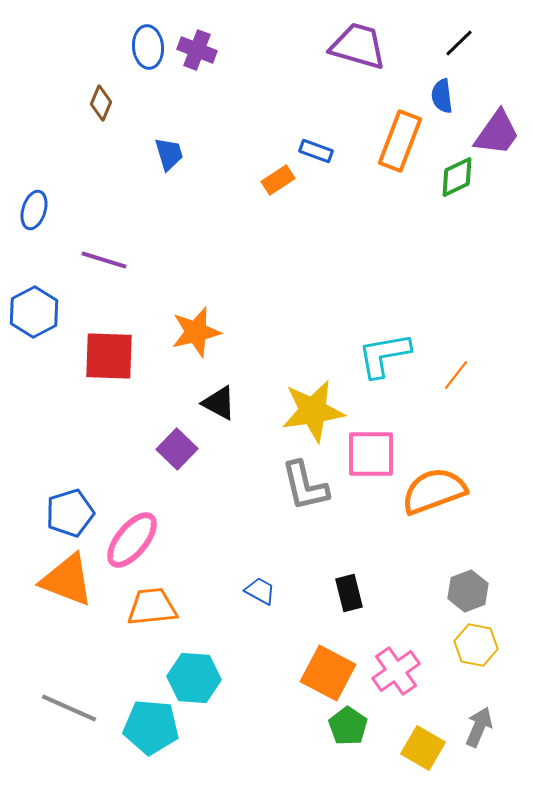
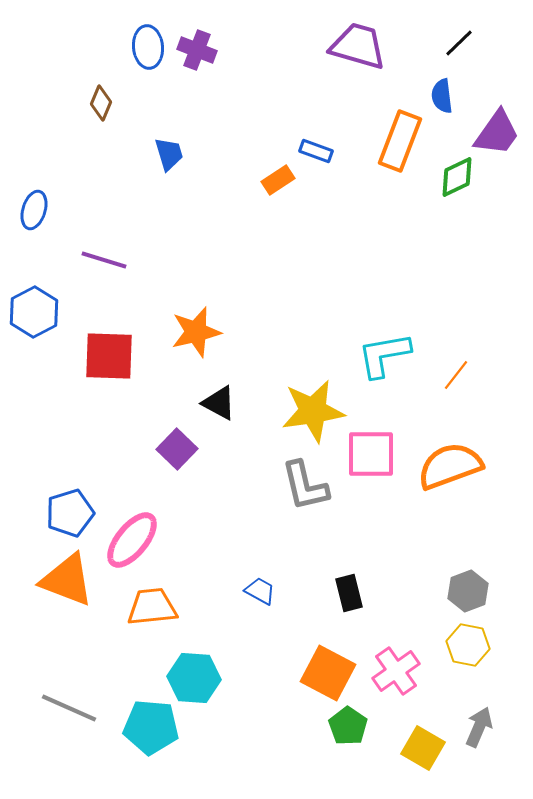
orange semicircle at (434, 491): moved 16 px right, 25 px up
yellow hexagon at (476, 645): moved 8 px left
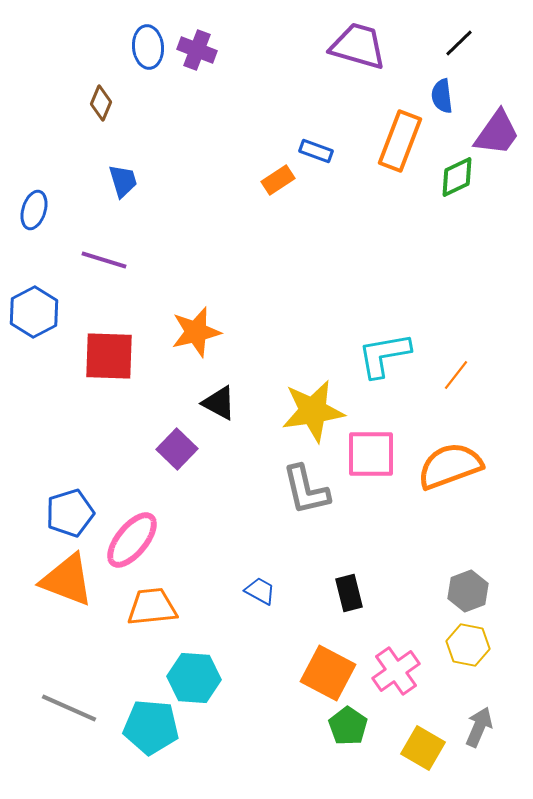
blue trapezoid at (169, 154): moved 46 px left, 27 px down
gray L-shape at (305, 486): moved 1 px right, 4 px down
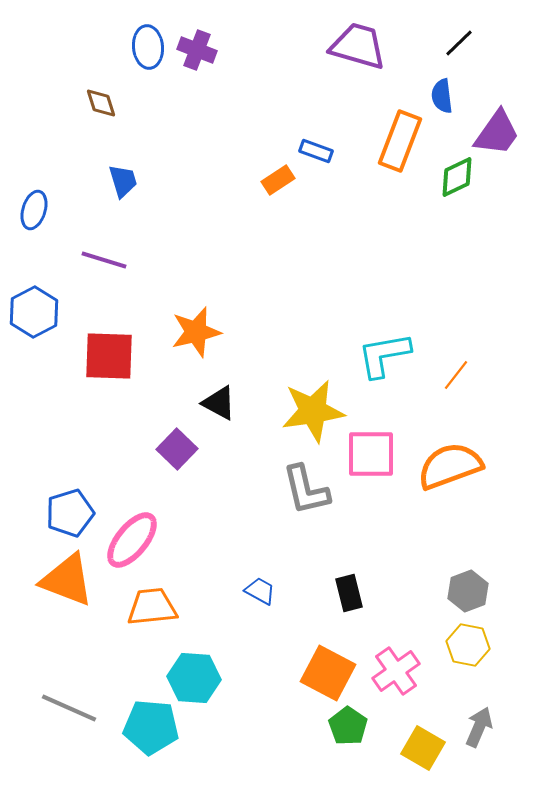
brown diamond at (101, 103): rotated 40 degrees counterclockwise
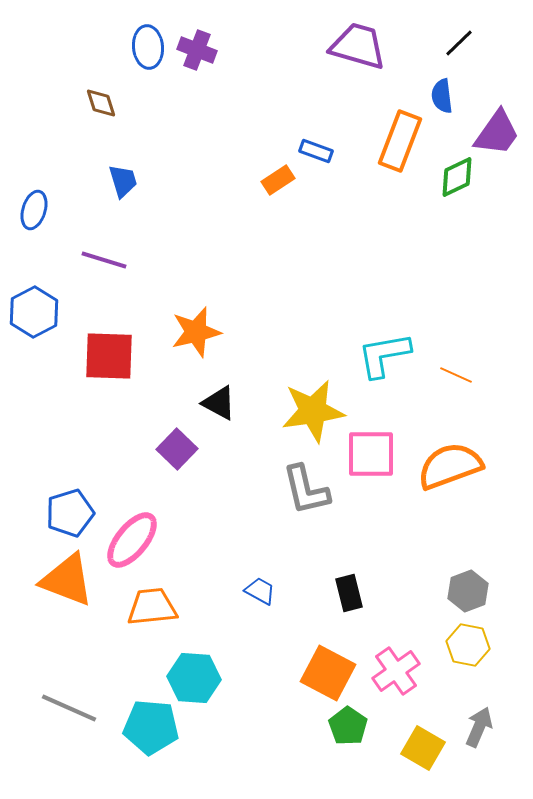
orange line at (456, 375): rotated 76 degrees clockwise
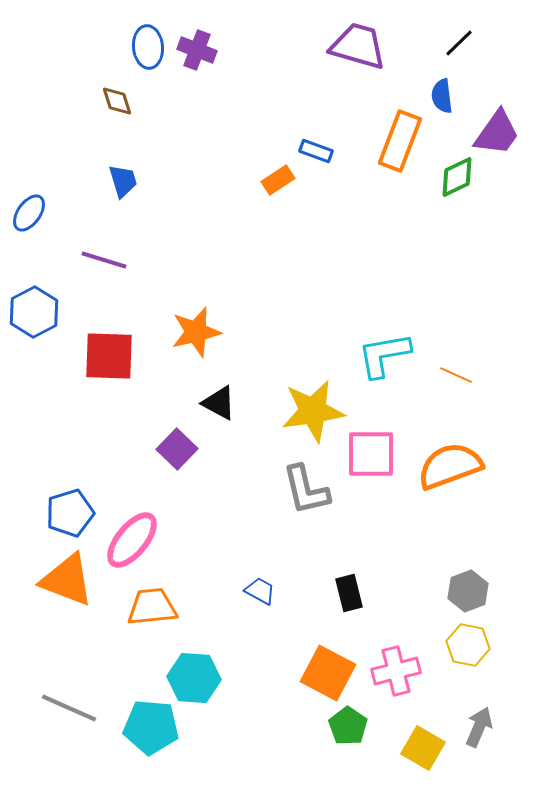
brown diamond at (101, 103): moved 16 px right, 2 px up
blue ellipse at (34, 210): moved 5 px left, 3 px down; rotated 18 degrees clockwise
pink cross at (396, 671): rotated 21 degrees clockwise
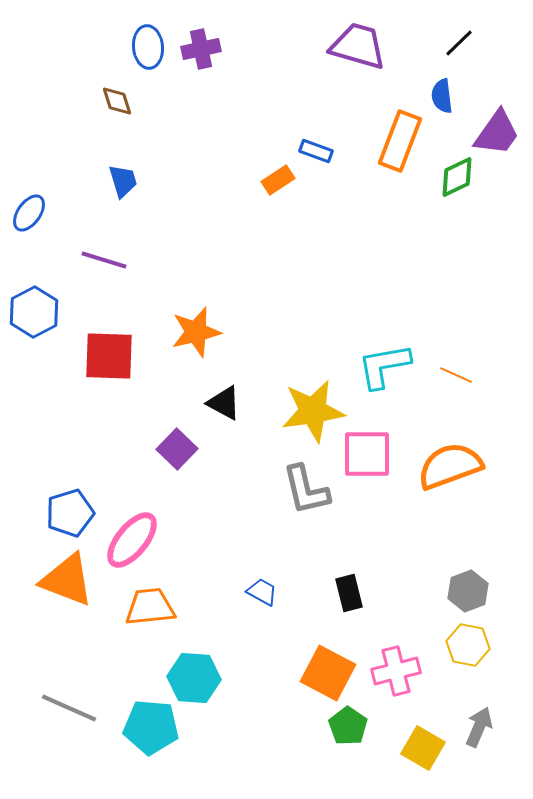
purple cross at (197, 50): moved 4 px right, 1 px up; rotated 33 degrees counterclockwise
cyan L-shape at (384, 355): moved 11 px down
black triangle at (219, 403): moved 5 px right
pink square at (371, 454): moved 4 px left
blue trapezoid at (260, 591): moved 2 px right, 1 px down
orange trapezoid at (152, 607): moved 2 px left
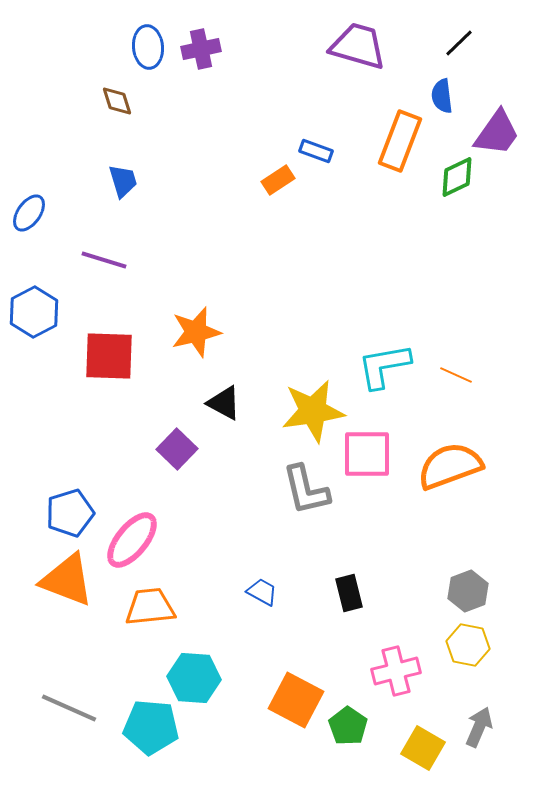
orange square at (328, 673): moved 32 px left, 27 px down
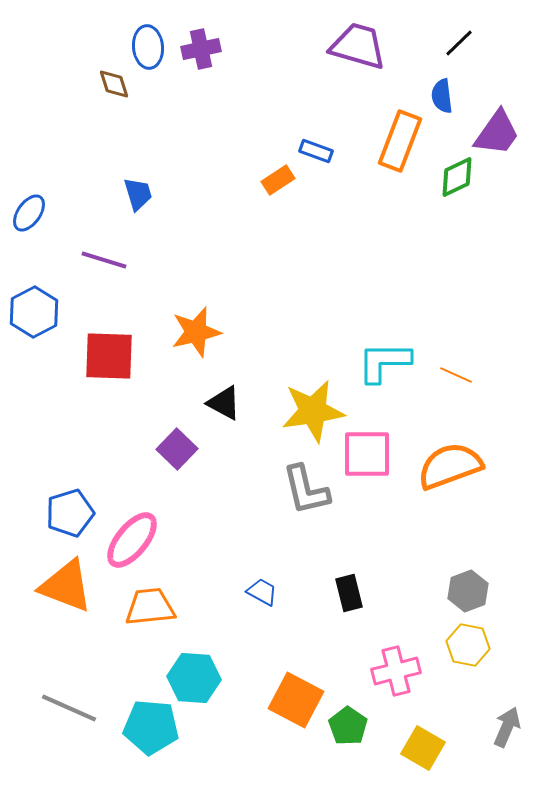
brown diamond at (117, 101): moved 3 px left, 17 px up
blue trapezoid at (123, 181): moved 15 px right, 13 px down
cyan L-shape at (384, 366): moved 4 px up; rotated 10 degrees clockwise
orange triangle at (67, 580): moved 1 px left, 6 px down
gray arrow at (479, 727): moved 28 px right
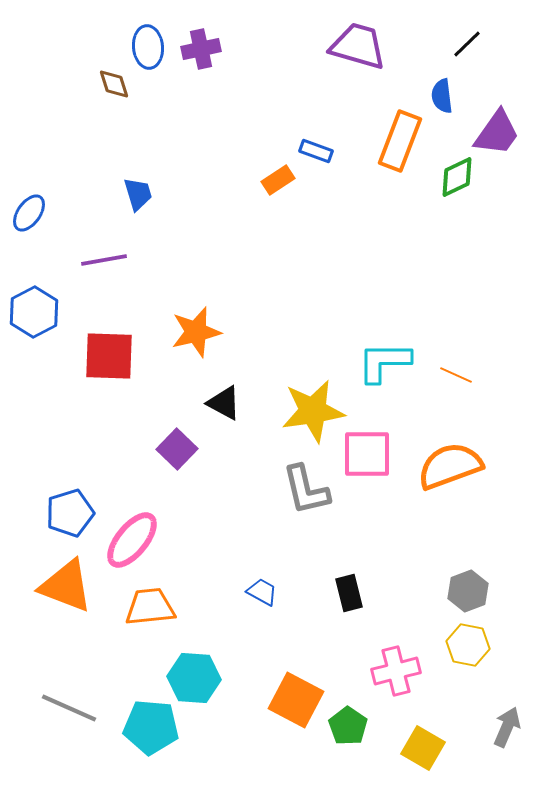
black line at (459, 43): moved 8 px right, 1 px down
purple line at (104, 260): rotated 27 degrees counterclockwise
